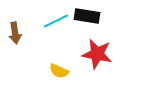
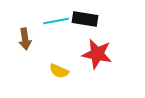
black rectangle: moved 2 px left, 3 px down
cyan line: rotated 15 degrees clockwise
brown arrow: moved 10 px right, 6 px down
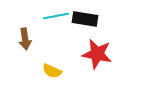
cyan line: moved 5 px up
yellow semicircle: moved 7 px left
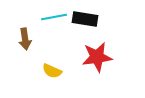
cyan line: moved 2 px left, 1 px down
red star: moved 3 px down; rotated 20 degrees counterclockwise
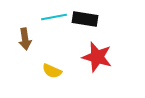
red star: rotated 24 degrees clockwise
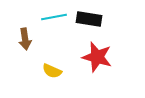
black rectangle: moved 4 px right
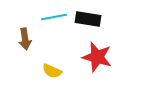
black rectangle: moved 1 px left
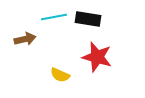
brown arrow: rotated 95 degrees counterclockwise
yellow semicircle: moved 8 px right, 4 px down
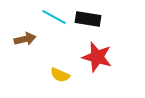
cyan line: rotated 40 degrees clockwise
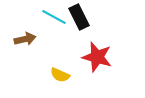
black rectangle: moved 9 px left, 2 px up; rotated 55 degrees clockwise
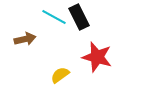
yellow semicircle: rotated 120 degrees clockwise
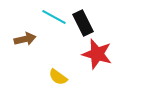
black rectangle: moved 4 px right, 6 px down
red star: moved 3 px up
yellow semicircle: moved 2 px left, 2 px down; rotated 108 degrees counterclockwise
